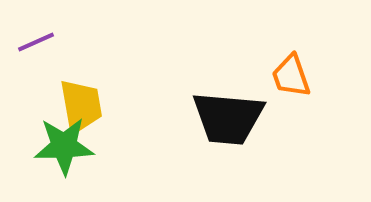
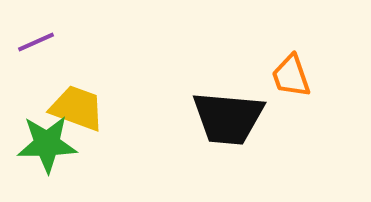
yellow trapezoid: moved 4 px left, 2 px down; rotated 60 degrees counterclockwise
green star: moved 17 px left, 2 px up
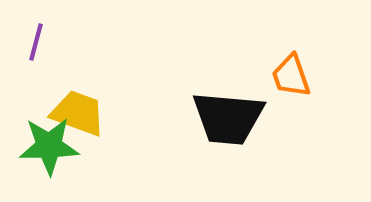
purple line: rotated 51 degrees counterclockwise
yellow trapezoid: moved 1 px right, 5 px down
green star: moved 2 px right, 2 px down
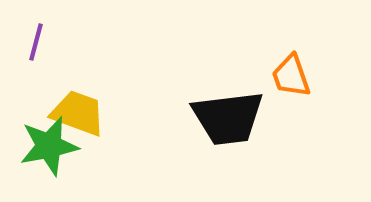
black trapezoid: rotated 12 degrees counterclockwise
green star: rotated 10 degrees counterclockwise
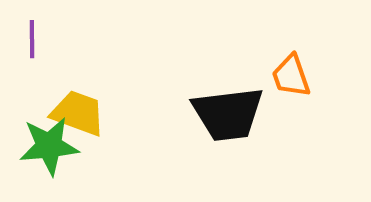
purple line: moved 4 px left, 3 px up; rotated 15 degrees counterclockwise
black trapezoid: moved 4 px up
green star: rotated 6 degrees clockwise
